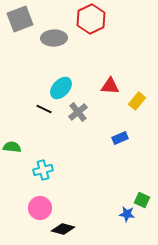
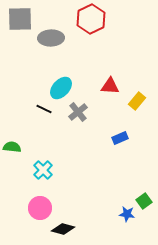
gray square: rotated 20 degrees clockwise
gray ellipse: moved 3 px left
cyan cross: rotated 30 degrees counterclockwise
green square: moved 2 px right, 1 px down; rotated 28 degrees clockwise
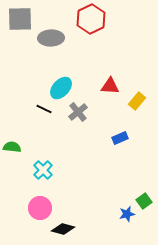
blue star: rotated 21 degrees counterclockwise
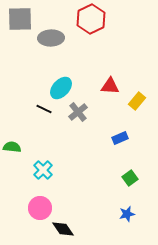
green square: moved 14 px left, 23 px up
black diamond: rotated 40 degrees clockwise
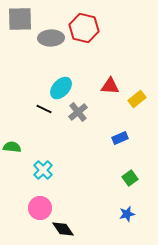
red hexagon: moved 7 px left, 9 px down; rotated 20 degrees counterclockwise
yellow rectangle: moved 2 px up; rotated 12 degrees clockwise
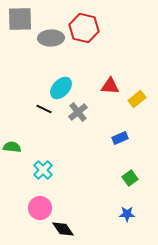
blue star: rotated 14 degrees clockwise
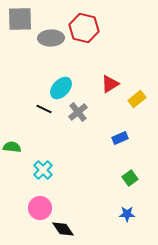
red triangle: moved 2 px up; rotated 36 degrees counterclockwise
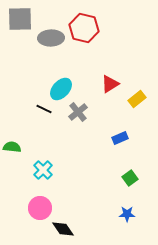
cyan ellipse: moved 1 px down
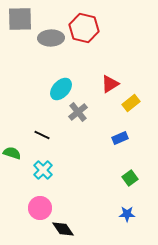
yellow rectangle: moved 6 px left, 4 px down
black line: moved 2 px left, 26 px down
green semicircle: moved 6 px down; rotated 12 degrees clockwise
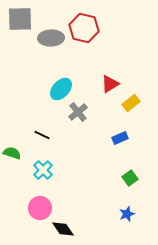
blue star: rotated 21 degrees counterclockwise
